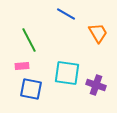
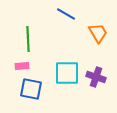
green line: moved 1 px left, 1 px up; rotated 25 degrees clockwise
cyan square: rotated 8 degrees counterclockwise
purple cross: moved 8 px up
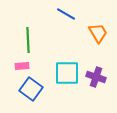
green line: moved 1 px down
blue square: rotated 25 degrees clockwise
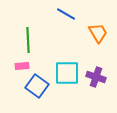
blue square: moved 6 px right, 3 px up
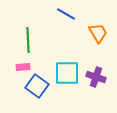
pink rectangle: moved 1 px right, 1 px down
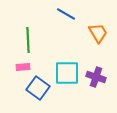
blue square: moved 1 px right, 2 px down
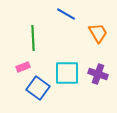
green line: moved 5 px right, 2 px up
pink rectangle: rotated 16 degrees counterclockwise
purple cross: moved 2 px right, 3 px up
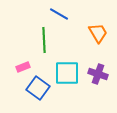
blue line: moved 7 px left
green line: moved 11 px right, 2 px down
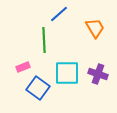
blue line: rotated 72 degrees counterclockwise
orange trapezoid: moved 3 px left, 5 px up
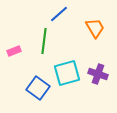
green line: moved 1 px down; rotated 10 degrees clockwise
pink rectangle: moved 9 px left, 16 px up
cyan square: rotated 16 degrees counterclockwise
